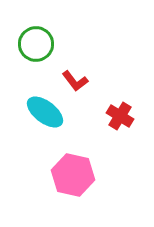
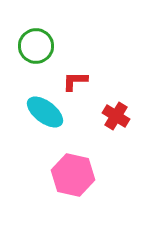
green circle: moved 2 px down
red L-shape: rotated 128 degrees clockwise
red cross: moved 4 px left
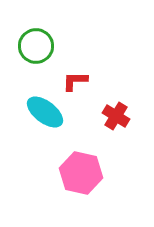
pink hexagon: moved 8 px right, 2 px up
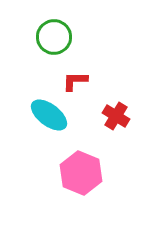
green circle: moved 18 px right, 9 px up
cyan ellipse: moved 4 px right, 3 px down
pink hexagon: rotated 9 degrees clockwise
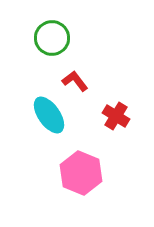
green circle: moved 2 px left, 1 px down
red L-shape: rotated 52 degrees clockwise
cyan ellipse: rotated 18 degrees clockwise
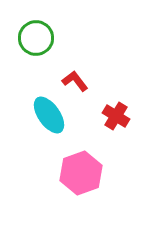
green circle: moved 16 px left
pink hexagon: rotated 18 degrees clockwise
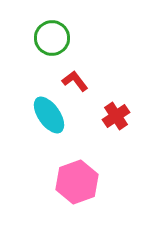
green circle: moved 16 px right
red cross: rotated 24 degrees clockwise
pink hexagon: moved 4 px left, 9 px down
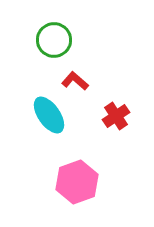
green circle: moved 2 px right, 2 px down
red L-shape: rotated 12 degrees counterclockwise
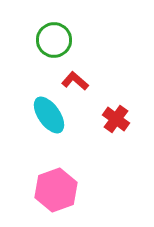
red cross: moved 3 px down; rotated 20 degrees counterclockwise
pink hexagon: moved 21 px left, 8 px down
